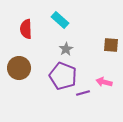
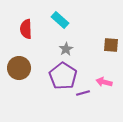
purple pentagon: rotated 12 degrees clockwise
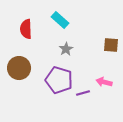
purple pentagon: moved 4 px left, 4 px down; rotated 16 degrees counterclockwise
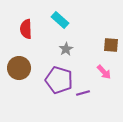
pink arrow: moved 10 px up; rotated 147 degrees counterclockwise
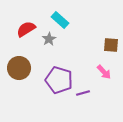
red semicircle: rotated 60 degrees clockwise
gray star: moved 17 px left, 10 px up
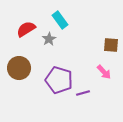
cyan rectangle: rotated 12 degrees clockwise
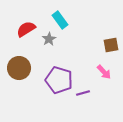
brown square: rotated 14 degrees counterclockwise
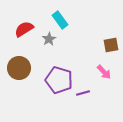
red semicircle: moved 2 px left
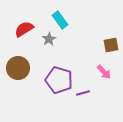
brown circle: moved 1 px left
